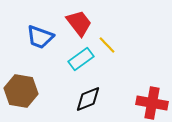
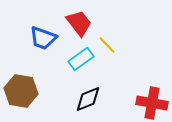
blue trapezoid: moved 3 px right, 1 px down
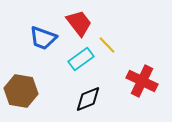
red cross: moved 10 px left, 22 px up; rotated 16 degrees clockwise
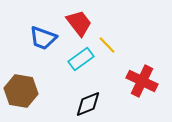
black diamond: moved 5 px down
